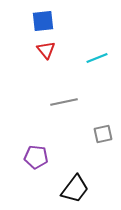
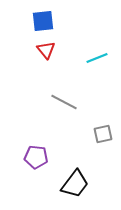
gray line: rotated 40 degrees clockwise
black trapezoid: moved 5 px up
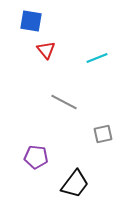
blue square: moved 12 px left; rotated 15 degrees clockwise
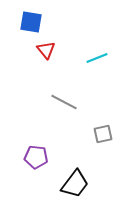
blue square: moved 1 px down
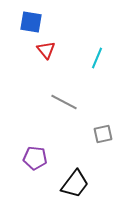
cyan line: rotated 45 degrees counterclockwise
purple pentagon: moved 1 px left, 1 px down
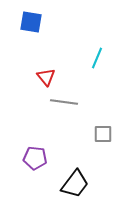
red triangle: moved 27 px down
gray line: rotated 20 degrees counterclockwise
gray square: rotated 12 degrees clockwise
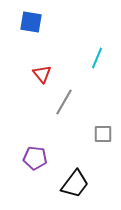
red triangle: moved 4 px left, 3 px up
gray line: rotated 68 degrees counterclockwise
